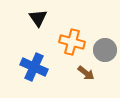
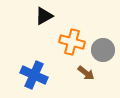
black triangle: moved 6 px right, 2 px up; rotated 36 degrees clockwise
gray circle: moved 2 px left
blue cross: moved 8 px down
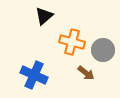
black triangle: rotated 12 degrees counterclockwise
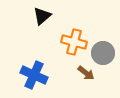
black triangle: moved 2 px left
orange cross: moved 2 px right
gray circle: moved 3 px down
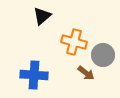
gray circle: moved 2 px down
blue cross: rotated 20 degrees counterclockwise
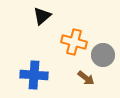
brown arrow: moved 5 px down
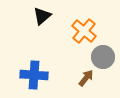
orange cross: moved 10 px right, 11 px up; rotated 25 degrees clockwise
gray circle: moved 2 px down
brown arrow: rotated 90 degrees counterclockwise
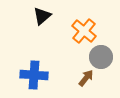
gray circle: moved 2 px left
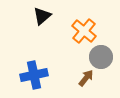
blue cross: rotated 16 degrees counterclockwise
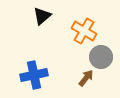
orange cross: rotated 10 degrees counterclockwise
